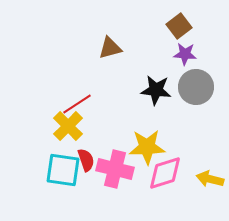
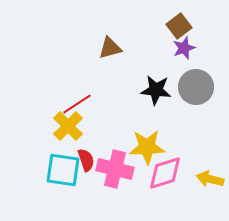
purple star: moved 1 px left, 6 px up; rotated 25 degrees counterclockwise
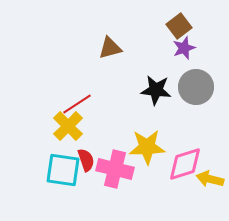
pink diamond: moved 20 px right, 9 px up
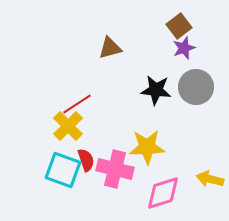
pink diamond: moved 22 px left, 29 px down
cyan square: rotated 12 degrees clockwise
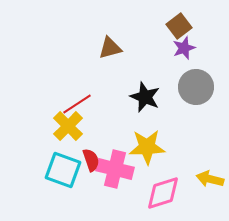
black star: moved 11 px left, 7 px down; rotated 16 degrees clockwise
red semicircle: moved 5 px right
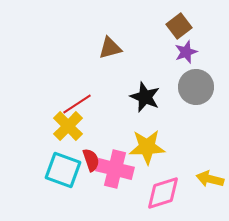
purple star: moved 2 px right, 4 px down
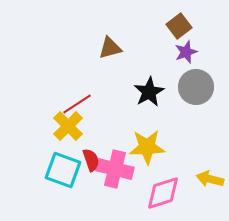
black star: moved 4 px right, 5 px up; rotated 20 degrees clockwise
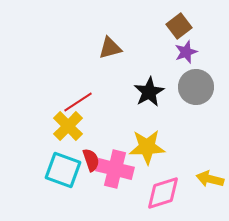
red line: moved 1 px right, 2 px up
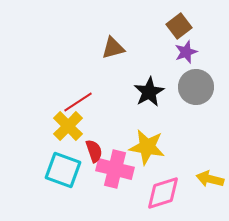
brown triangle: moved 3 px right
yellow star: rotated 12 degrees clockwise
red semicircle: moved 3 px right, 9 px up
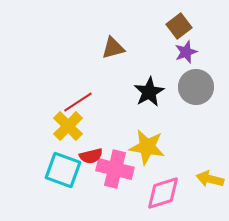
red semicircle: moved 3 px left, 5 px down; rotated 95 degrees clockwise
